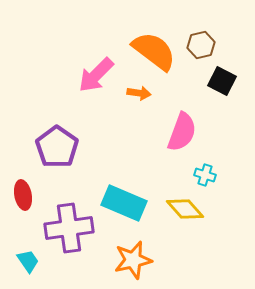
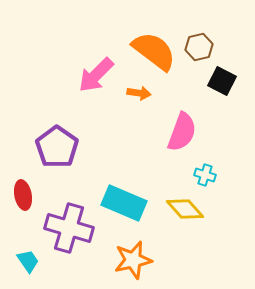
brown hexagon: moved 2 px left, 2 px down
purple cross: rotated 24 degrees clockwise
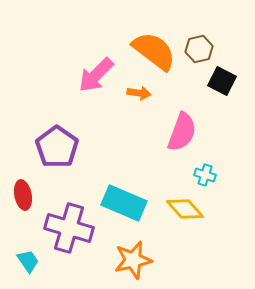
brown hexagon: moved 2 px down
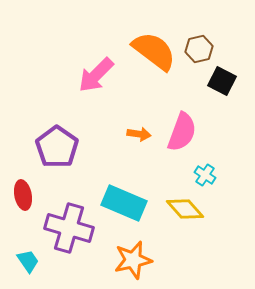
orange arrow: moved 41 px down
cyan cross: rotated 15 degrees clockwise
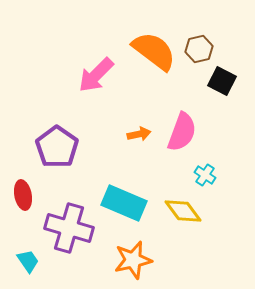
orange arrow: rotated 20 degrees counterclockwise
yellow diamond: moved 2 px left, 2 px down; rotated 6 degrees clockwise
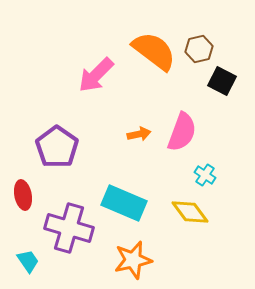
yellow diamond: moved 7 px right, 1 px down
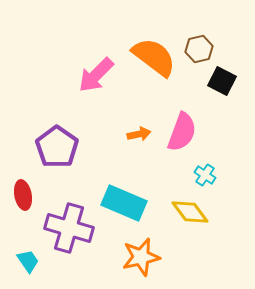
orange semicircle: moved 6 px down
orange star: moved 8 px right, 3 px up
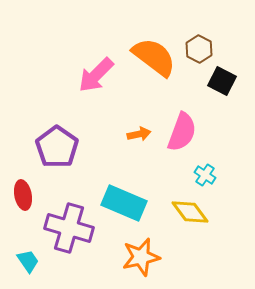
brown hexagon: rotated 20 degrees counterclockwise
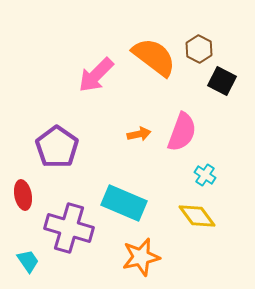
yellow diamond: moved 7 px right, 4 px down
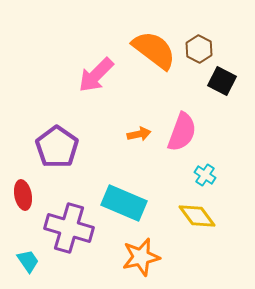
orange semicircle: moved 7 px up
